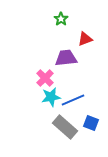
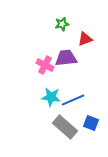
green star: moved 1 px right, 5 px down; rotated 24 degrees clockwise
pink cross: moved 13 px up; rotated 18 degrees counterclockwise
cyan star: rotated 18 degrees clockwise
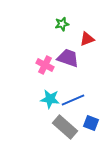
red triangle: moved 2 px right
purple trapezoid: moved 2 px right; rotated 25 degrees clockwise
cyan star: moved 1 px left, 2 px down
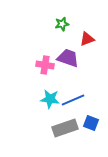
pink cross: rotated 18 degrees counterclockwise
gray rectangle: moved 1 px down; rotated 60 degrees counterclockwise
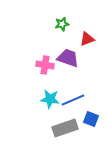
blue square: moved 4 px up
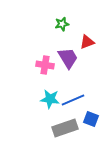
red triangle: moved 3 px down
purple trapezoid: rotated 40 degrees clockwise
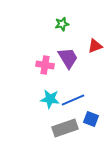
red triangle: moved 8 px right, 4 px down
